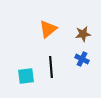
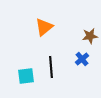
orange triangle: moved 4 px left, 2 px up
brown star: moved 7 px right, 2 px down
blue cross: rotated 24 degrees clockwise
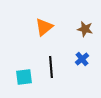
brown star: moved 5 px left, 7 px up; rotated 21 degrees clockwise
cyan square: moved 2 px left, 1 px down
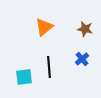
black line: moved 2 px left
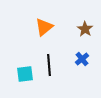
brown star: rotated 21 degrees clockwise
black line: moved 2 px up
cyan square: moved 1 px right, 3 px up
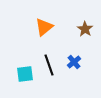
blue cross: moved 8 px left, 3 px down
black line: rotated 15 degrees counterclockwise
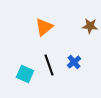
brown star: moved 5 px right, 3 px up; rotated 28 degrees counterclockwise
cyan square: rotated 30 degrees clockwise
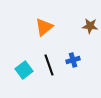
blue cross: moved 1 px left, 2 px up; rotated 24 degrees clockwise
cyan square: moved 1 px left, 4 px up; rotated 30 degrees clockwise
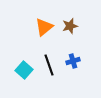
brown star: moved 20 px left; rotated 21 degrees counterclockwise
blue cross: moved 1 px down
cyan square: rotated 12 degrees counterclockwise
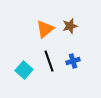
orange triangle: moved 1 px right, 2 px down
black line: moved 4 px up
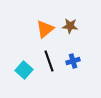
brown star: rotated 21 degrees clockwise
